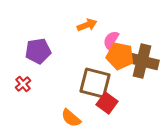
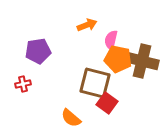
pink semicircle: rotated 18 degrees counterclockwise
orange pentagon: moved 2 px left, 3 px down
red cross: rotated 28 degrees clockwise
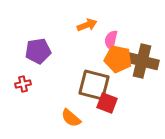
brown square: moved 1 px left, 2 px down
red square: rotated 15 degrees counterclockwise
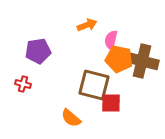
orange pentagon: moved 1 px right
red cross: rotated 28 degrees clockwise
red square: moved 4 px right; rotated 20 degrees counterclockwise
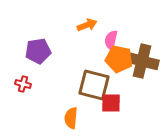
orange semicircle: rotated 55 degrees clockwise
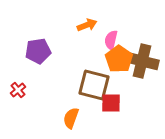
orange pentagon: rotated 24 degrees clockwise
red cross: moved 5 px left, 6 px down; rotated 35 degrees clockwise
orange semicircle: rotated 15 degrees clockwise
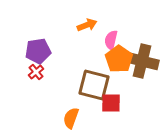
red cross: moved 18 px right, 18 px up
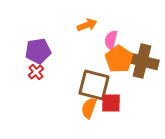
orange semicircle: moved 18 px right, 10 px up
